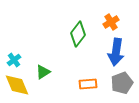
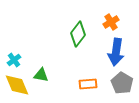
green triangle: moved 2 px left, 3 px down; rotated 42 degrees clockwise
gray pentagon: rotated 20 degrees counterclockwise
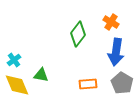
orange cross: rotated 28 degrees counterclockwise
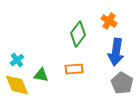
orange cross: moved 2 px left, 1 px up
cyan cross: moved 3 px right
orange rectangle: moved 14 px left, 15 px up
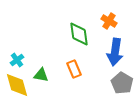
green diamond: moved 1 px right; rotated 45 degrees counterclockwise
blue arrow: moved 1 px left
orange rectangle: rotated 72 degrees clockwise
yellow diamond: rotated 8 degrees clockwise
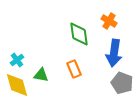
blue arrow: moved 1 px left, 1 px down
gray pentagon: rotated 10 degrees counterclockwise
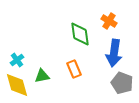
green diamond: moved 1 px right
green triangle: moved 1 px right, 1 px down; rotated 21 degrees counterclockwise
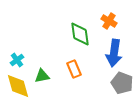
yellow diamond: moved 1 px right, 1 px down
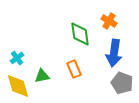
cyan cross: moved 2 px up
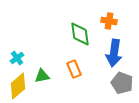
orange cross: rotated 21 degrees counterclockwise
yellow diamond: rotated 64 degrees clockwise
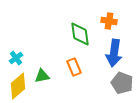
cyan cross: moved 1 px left
orange rectangle: moved 2 px up
